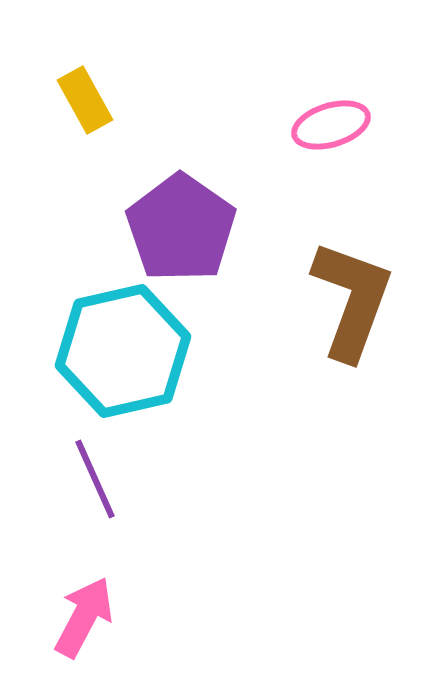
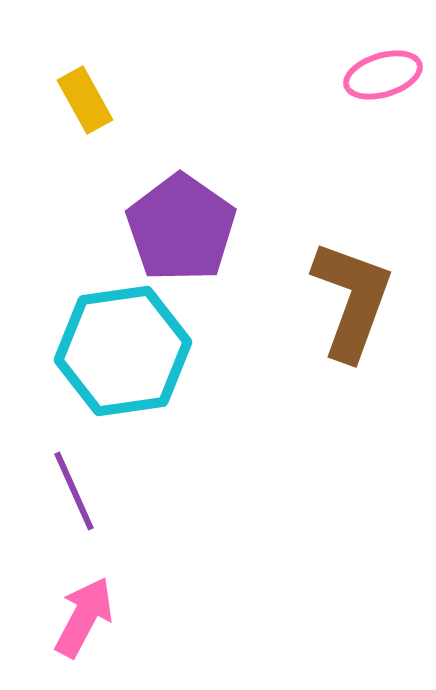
pink ellipse: moved 52 px right, 50 px up
cyan hexagon: rotated 5 degrees clockwise
purple line: moved 21 px left, 12 px down
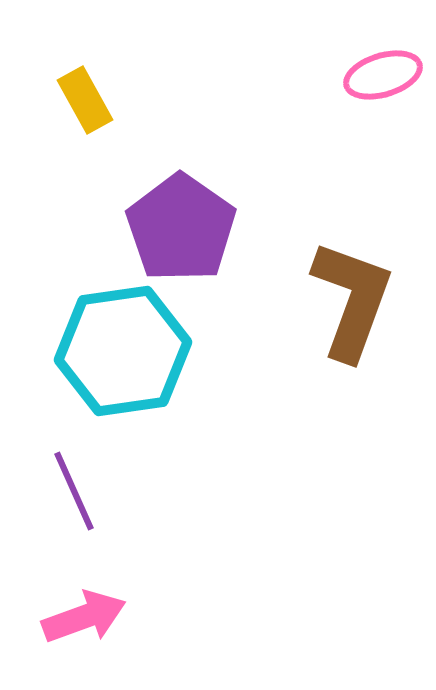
pink arrow: rotated 42 degrees clockwise
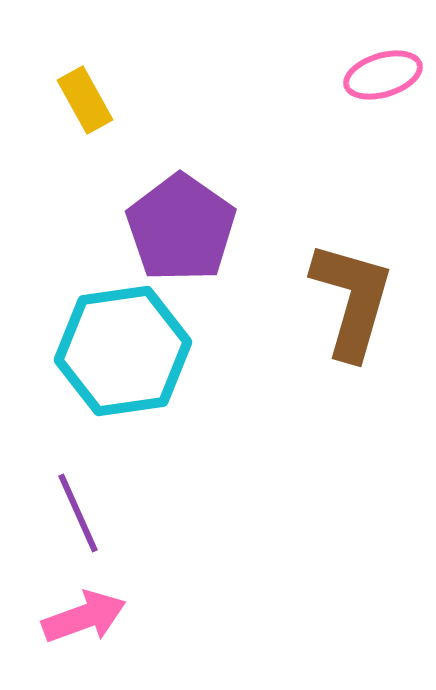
brown L-shape: rotated 4 degrees counterclockwise
purple line: moved 4 px right, 22 px down
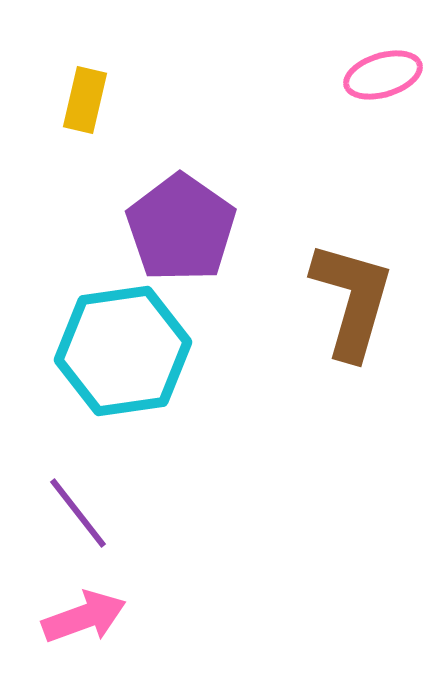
yellow rectangle: rotated 42 degrees clockwise
purple line: rotated 14 degrees counterclockwise
